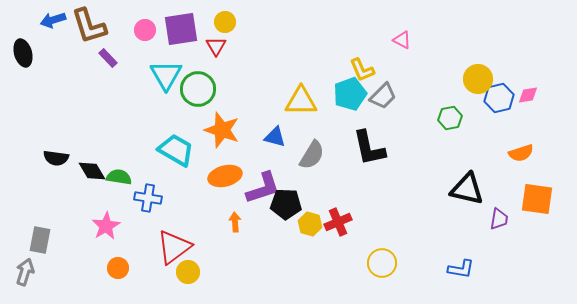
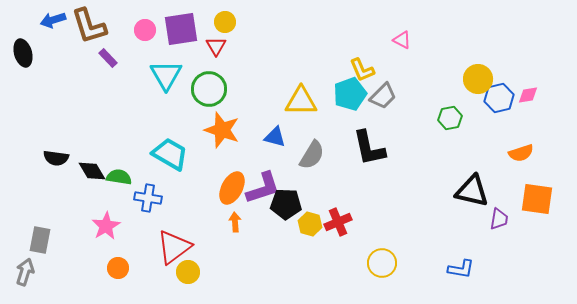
green circle at (198, 89): moved 11 px right
cyan trapezoid at (176, 150): moved 6 px left, 4 px down
orange ellipse at (225, 176): moved 7 px right, 12 px down; rotated 48 degrees counterclockwise
black triangle at (467, 189): moved 5 px right, 2 px down
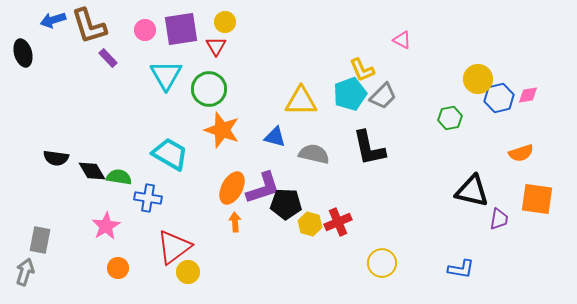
gray semicircle at (312, 155): moved 2 px right, 1 px up; rotated 108 degrees counterclockwise
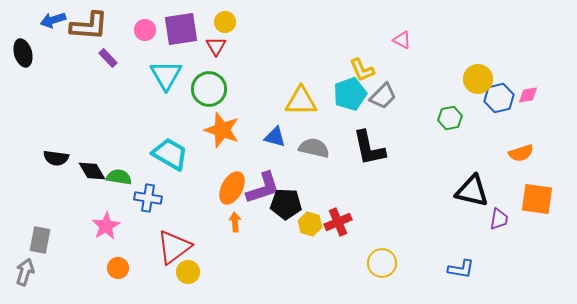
brown L-shape at (89, 26): rotated 69 degrees counterclockwise
gray semicircle at (314, 154): moved 6 px up
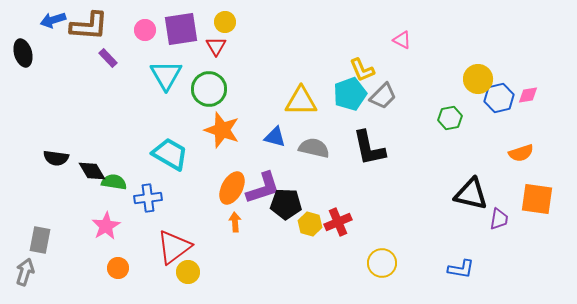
green semicircle at (119, 177): moved 5 px left, 5 px down
black triangle at (472, 191): moved 1 px left, 3 px down
blue cross at (148, 198): rotated 16 degrees counterclockwise
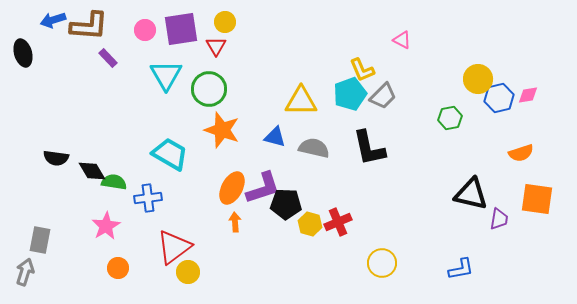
blue L-shape at (461, 269): rotated 20 degrees counterclockwise
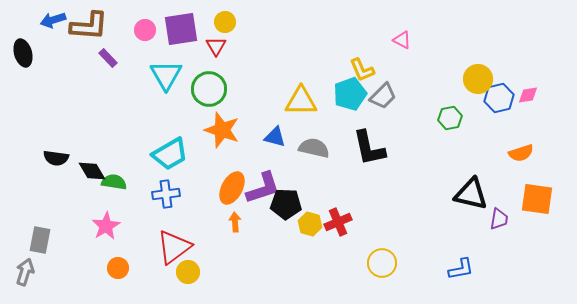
cyan trapezoid at (170, 154): rotated 120 degrees clockwise
blue cross at (148, 198): moved 18 px right, 4 px up
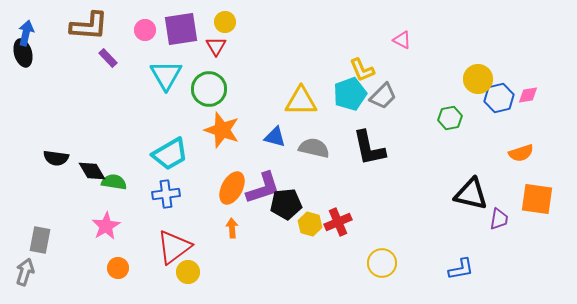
blue arrow at (53, 20): moved 27 px left, 13 px down; rotated 120 degrees clockwise
black pentagon at (286, 204): rotated 8 degrees counterclockwise
orange arrow at (235, 222): moved 3 px left, 6 px down
